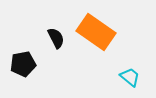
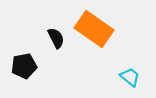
orange rectangle: moved 2 px left, 3 px up
black pentagon: moved 1 px right, 2 px down
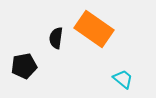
black semicircle: rotated 145 degrees counterclockwise
cyan trapezoid: moved 7 px left, 2 px down
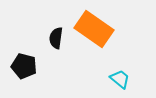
black pentagon: rotated 25 degrees clockwise
cyan trapezoid: moved 3 px left
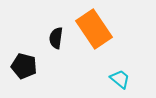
orange rectangle: rotated 21 degrees clockwise
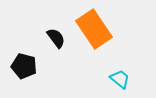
black semicircle: rotated 135 degrees clockwise
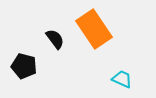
black semicircle: moved 1 px left, 1 px down
cyan trapezoid: moved 2 px right; rotated 15 degrees counterclockwise
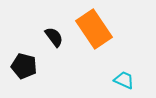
black semicircle: moved 1 px left, 2 px up
cyan trapezoid: moved 2 px right, 1 px down
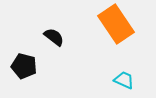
orange rectangle: moved 22 px right, 5 px up
black semicircle: rotated 15 degrees counterclockwise
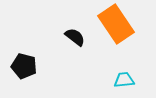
black semicircle: moved 21 px right
cyan trapezoid: rotated 30 degrees counterclockwise
